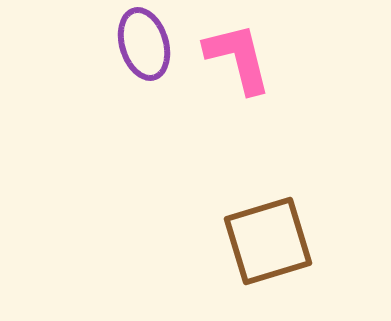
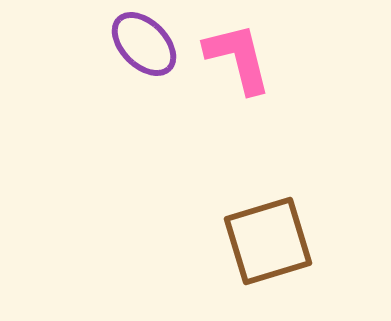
purple ellipse: rotated 28 degrees counterclockwise
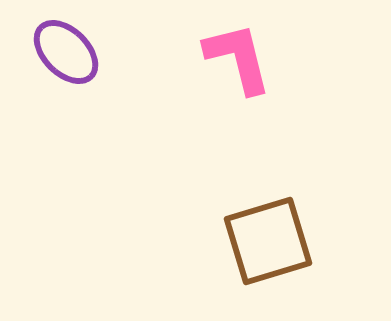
purple ellipse: moved 78 px left, 8 px down
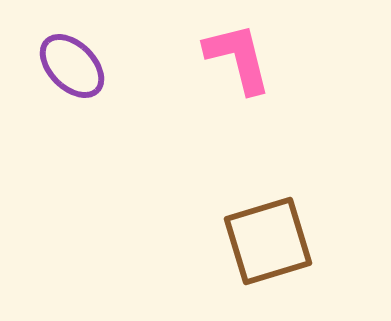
purple ellipse: moved 6 px right, 14 px down
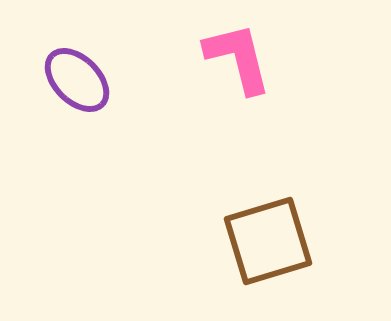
purple ellipse: moved 5 px right, 14 px down
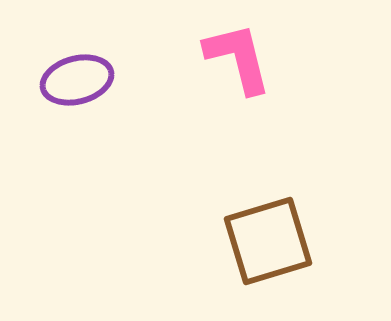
purple ellipse: rotated 60 degrees counterclockwise
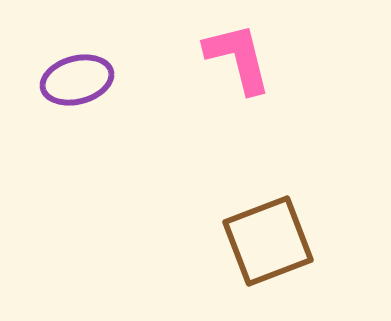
brown square: rotated 4 degrees counterclockwise
